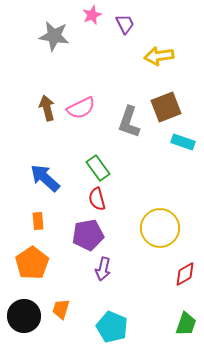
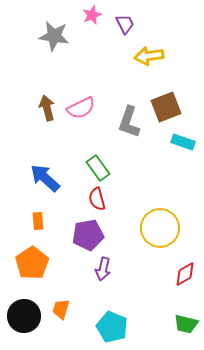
yellow arrow: moved 10 px left
green trapezoid: rotated 85 degrees clockwise
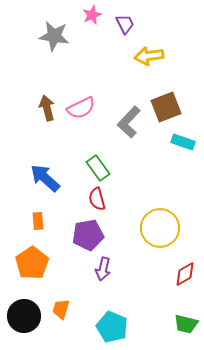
gray L-shape: rotated 24 degrees clockwise
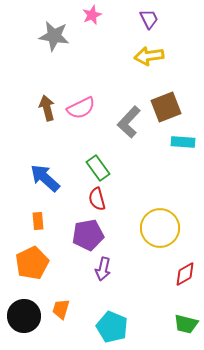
purple trapezoid: moved 24 px right, 5 px up
cyan rectangle: rotated 15 degrees counterclockwise
orange pentagon: rotated 8 degrees clockwise
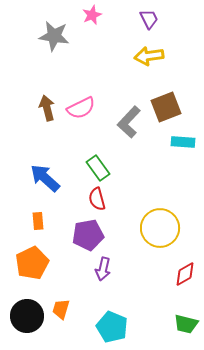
black circle: moved 3 px right
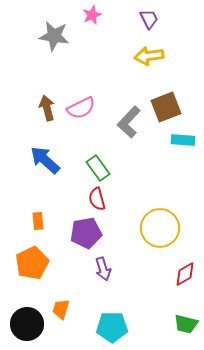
cyan rectangle: moved 2 px up
blue arrow: moved 18 px up
purple pentagon: moved 2 px left, 2 px up
purple arrow: rotated 30 degrees counterclockwise
black circle: moved 8 px down
cyan pentagon: rotated 24 degrees counterclockwise
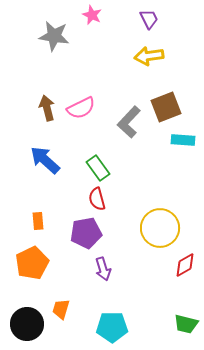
pink star: rotated 24 degrees counterclockwise
red diamond: moved 9 px up
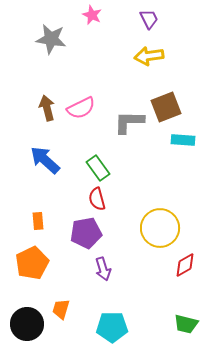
gray star: moved 3 px left, 3 px down
gray L-shape: rotated 48 degrees clockwise
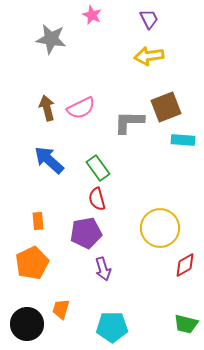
blue arrow: moved 4 px right
